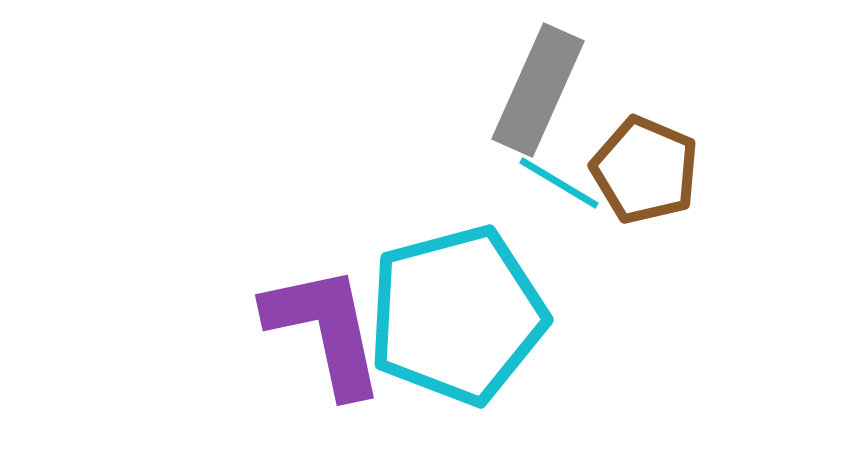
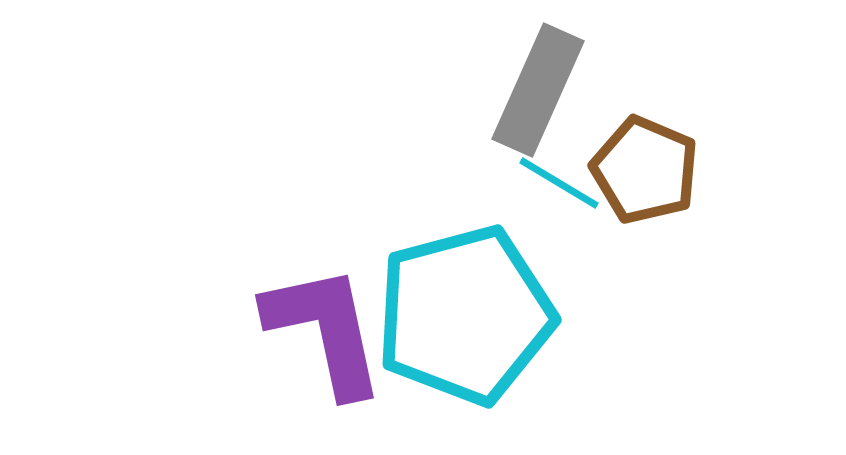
cyan pentagon: moved 8 px right
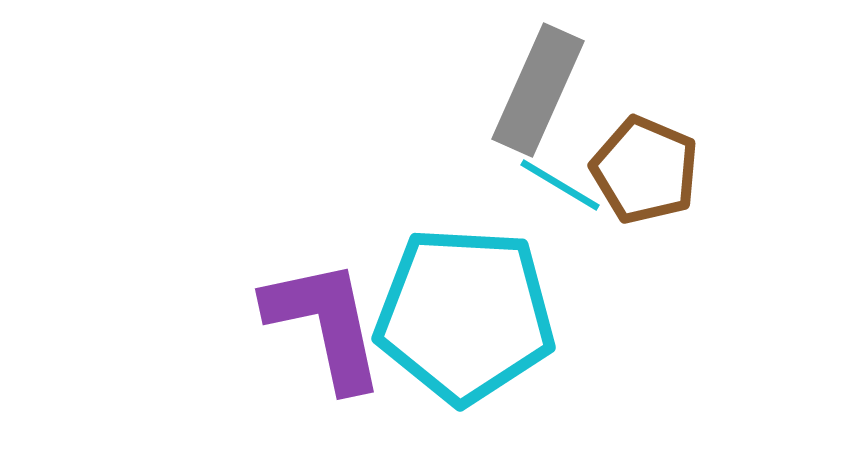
cyan line: moved 1 px right, 2 px down
cyan pentagon: rotated 18 degrees clockwise
purple L-shape: moved 6 px up
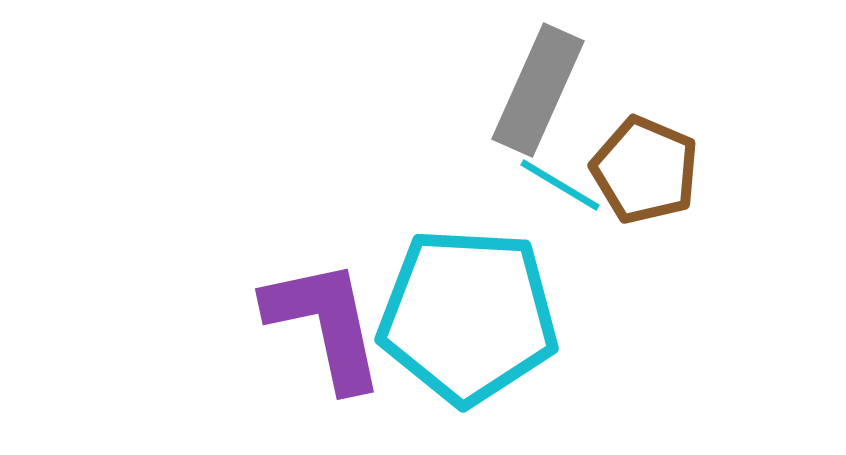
cyan pentagon: moved 3 px right, 1 px down
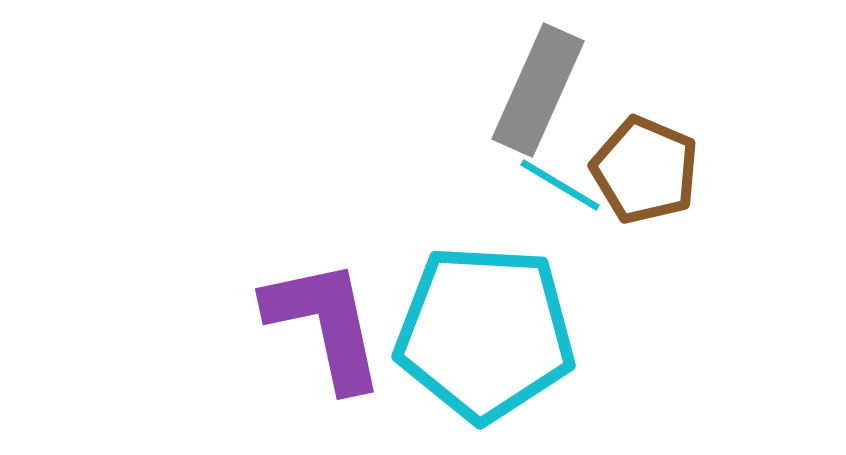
cyan pentagon: moved 17 px right, 17 px down
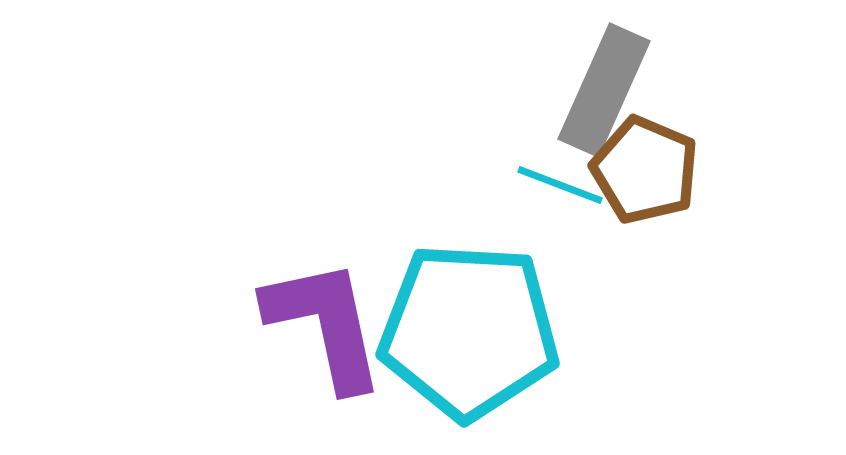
gray rectangle: moved 66 px right
cyan line: rotated 10 degrees counterclockwise
cyan pentagon: moved 16 px left, 2 px up
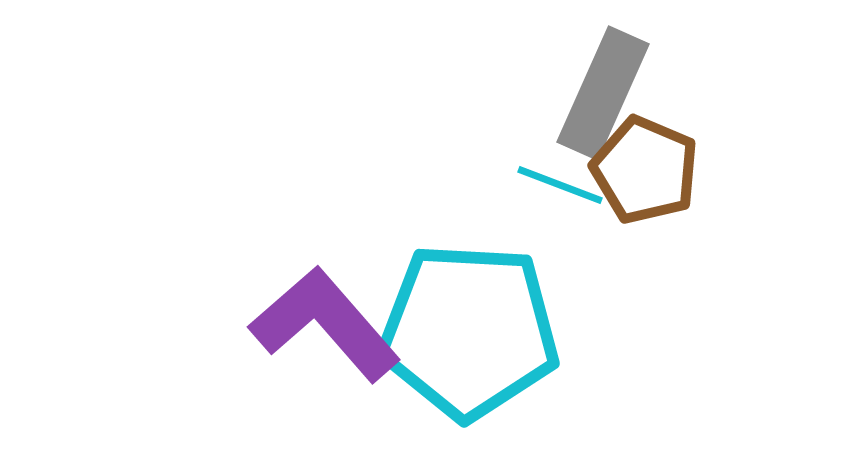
gray rectangle: moved 1 px left, 3 px down
purple L-shape: rotated 29 degrees counterclockwise
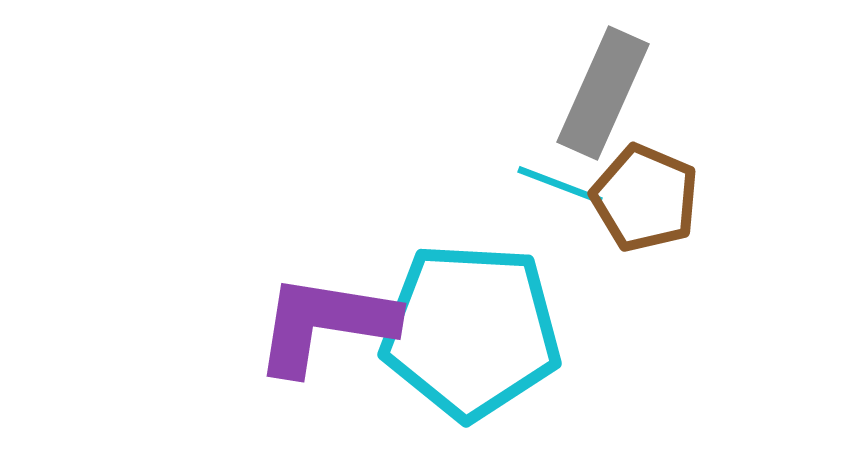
brown pentagon: moved 28 px down
purple L-shape: rotated 40 degrees counterclockwise
cyan pentagon: moved 2 px right
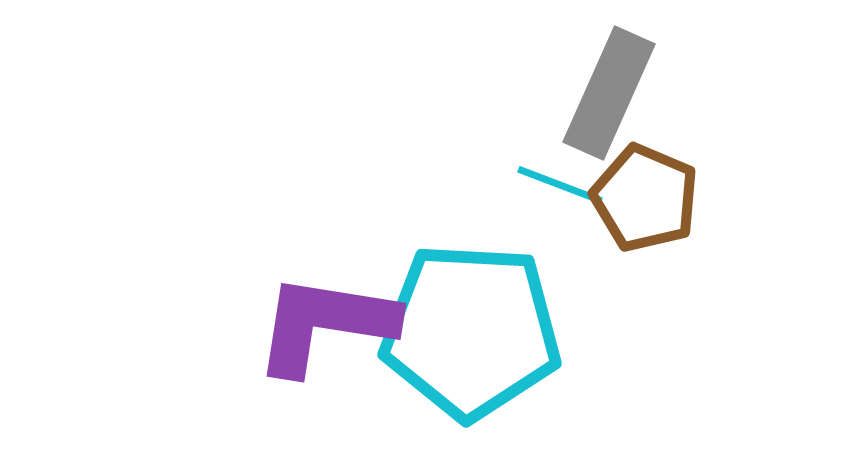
gray rectangle: moved 6 px right
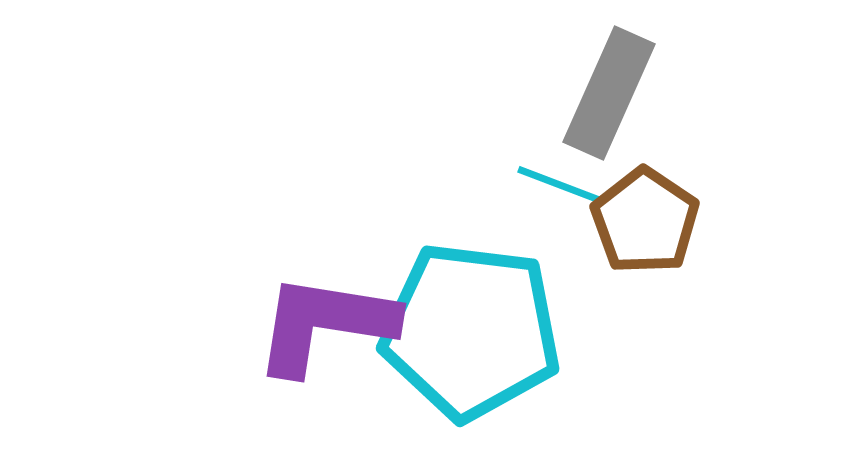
brown pentagon: moved 23 px down; rotated 11 degrees clockwise
cyan pentagon: rotated 4 degrees clockwise
